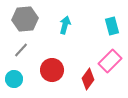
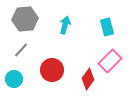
cyan rectangle: moved 5 px left, 1 px down
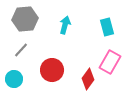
pink rectangle: moved 1 px down; rotated 15 degrees counterclockwise
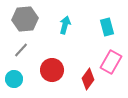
pink rectangle: moved 1 px right
